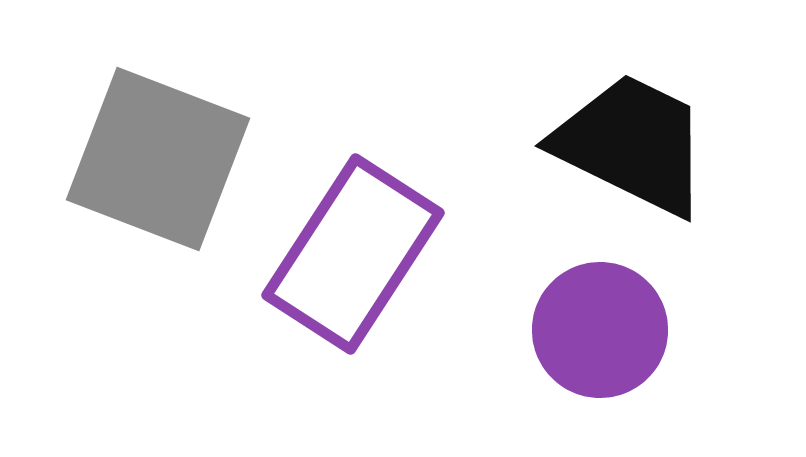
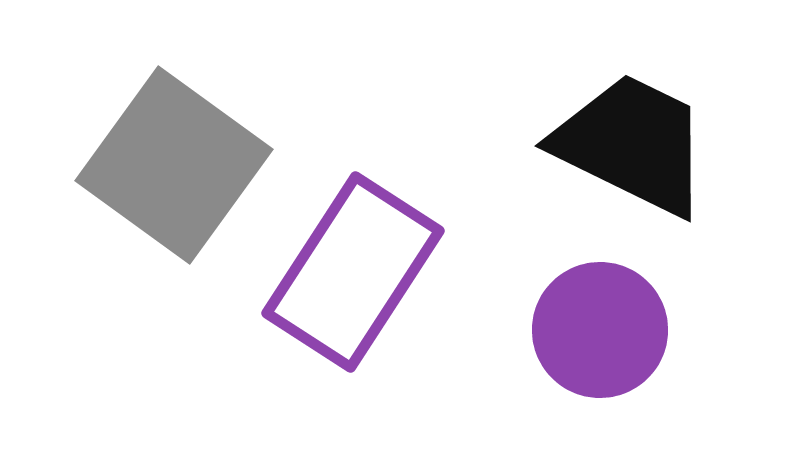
gray square: moved 16 px right, 6 px down; rotated 15 degrees clockwise
purple rectangle: moved 18 px down
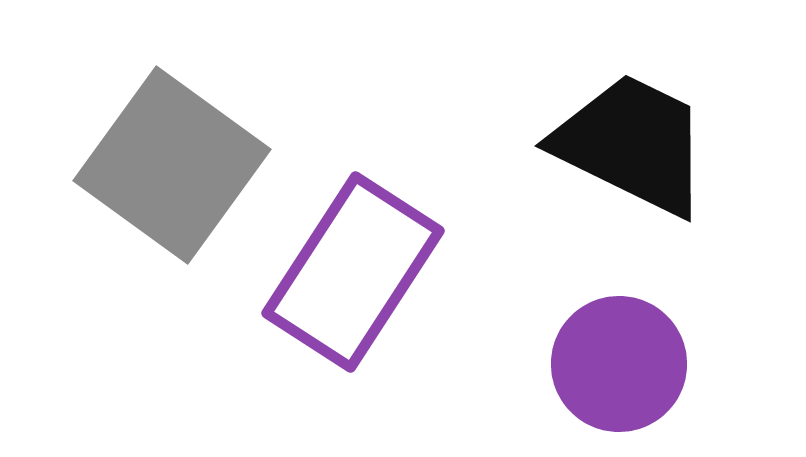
gray square: moved 2 px left
purple circle: moved 19 px right, 34 px down
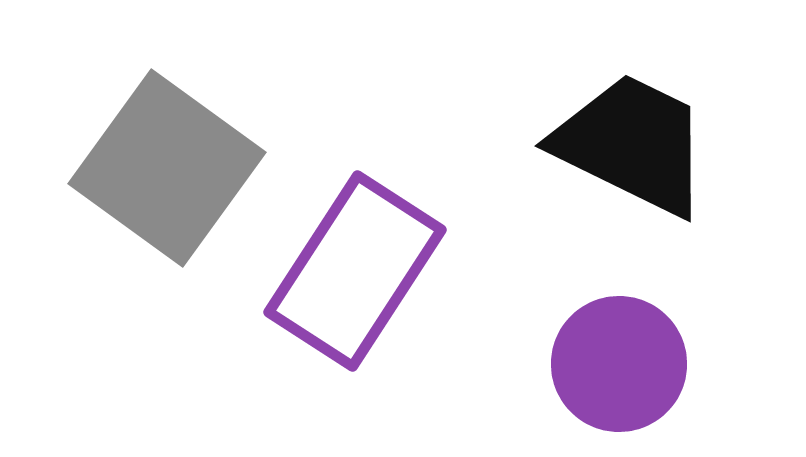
gray square: moved 5 px left, 3 px down
purple rectangle: moved 2 px right, 1 px up
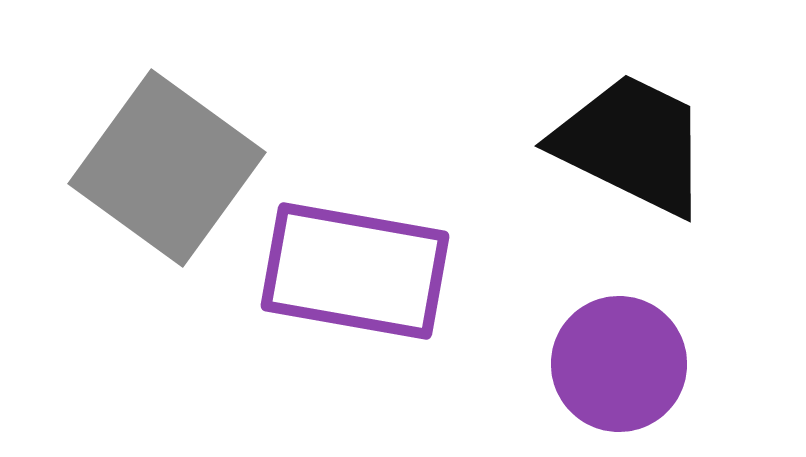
purple rectangle: rotated 67 degrees clockwise
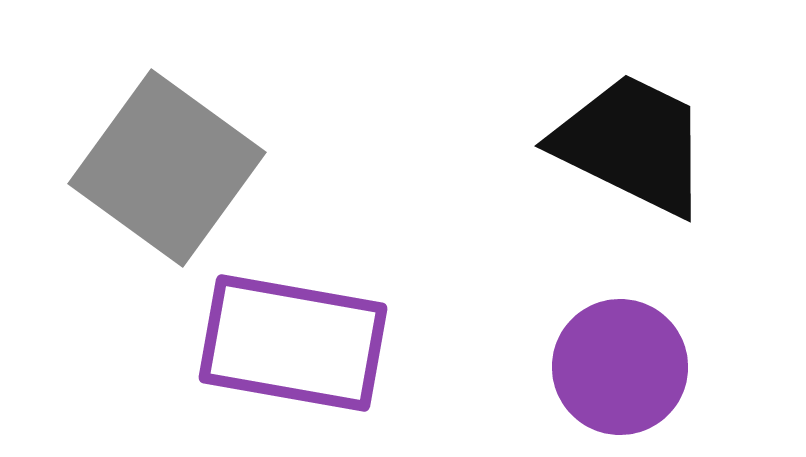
purple rectangle: moved 62 px left, 72 px down
purple circle: moved 1 px right, 3 px down
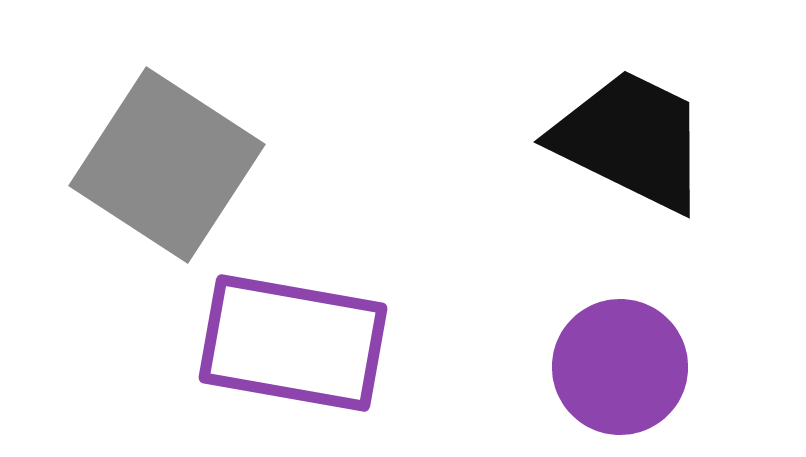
black trapezoid: moved 1 px left, 4 px up
gray square: moved 3 px up; rotated 3 degrees counterclockwise
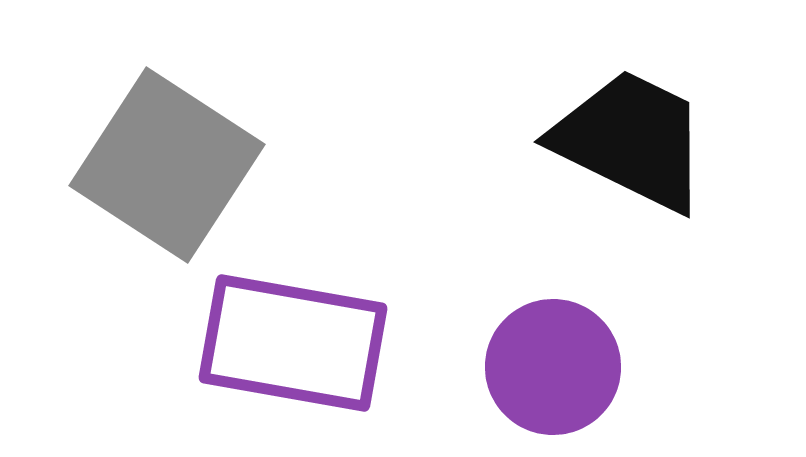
purple circle: moved 67 px left
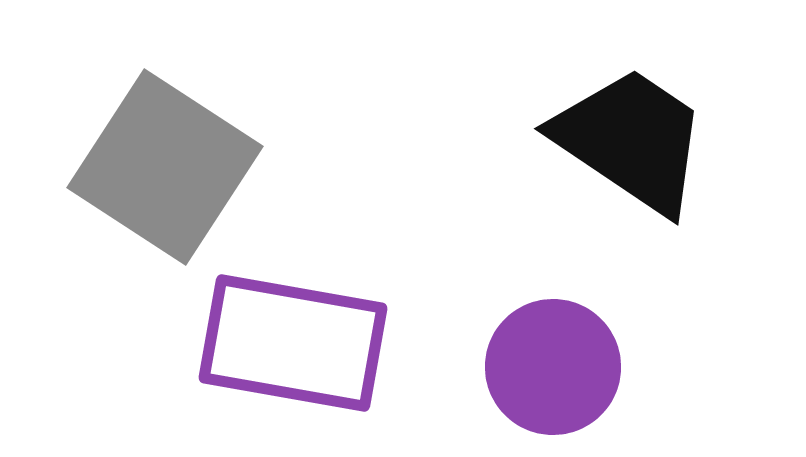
black trapezoid: rotated 8 degrees clockwise
gray square: moved 2 px left, 2 px down
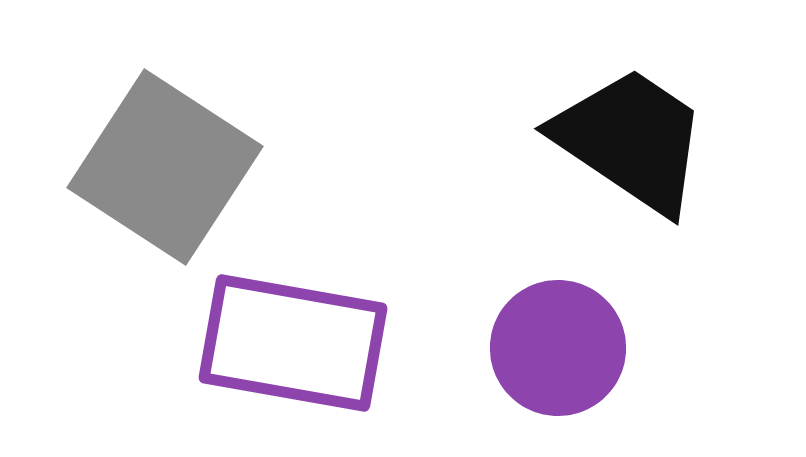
purple circle: moved 5 px right, 19 px up
